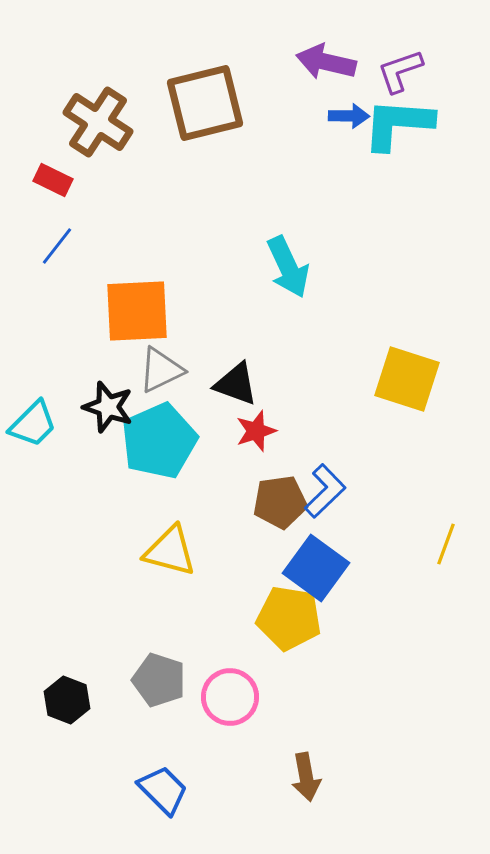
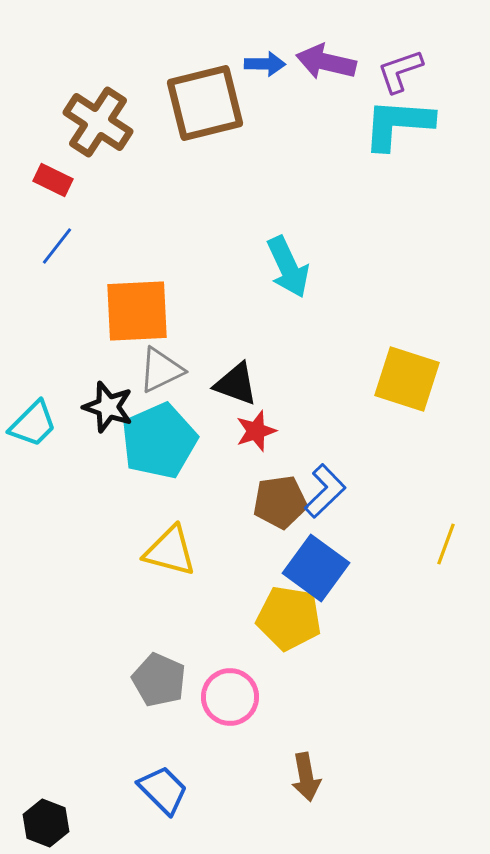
blue arrow: moved 84 px left, 52 px up
gray pentagon: rotated 6 degrees clockwise
black hexagon: moved 21 px left, 123 px down
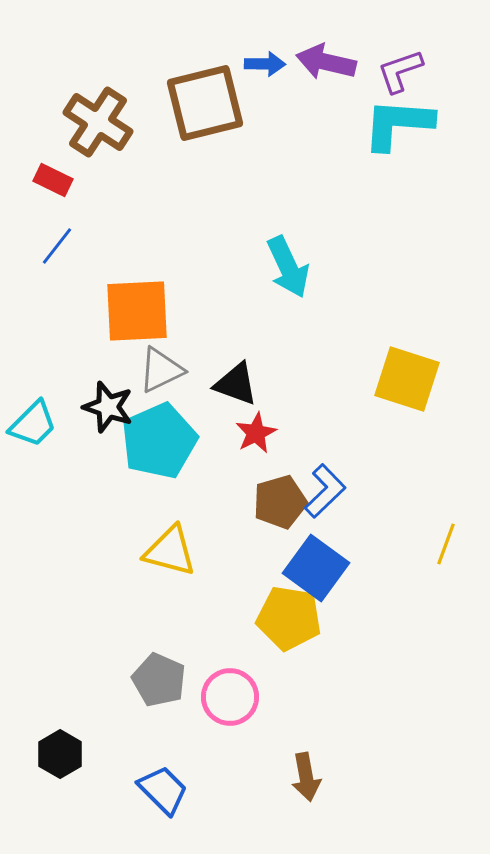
red star: moved 2 px down; rotated 9 degrees counterclockwise
brown pentagon: rotated 8 degrees counterclockwise
black hexagon: moved 14 px right, 69 px up; rotated 9 degrees clockwise
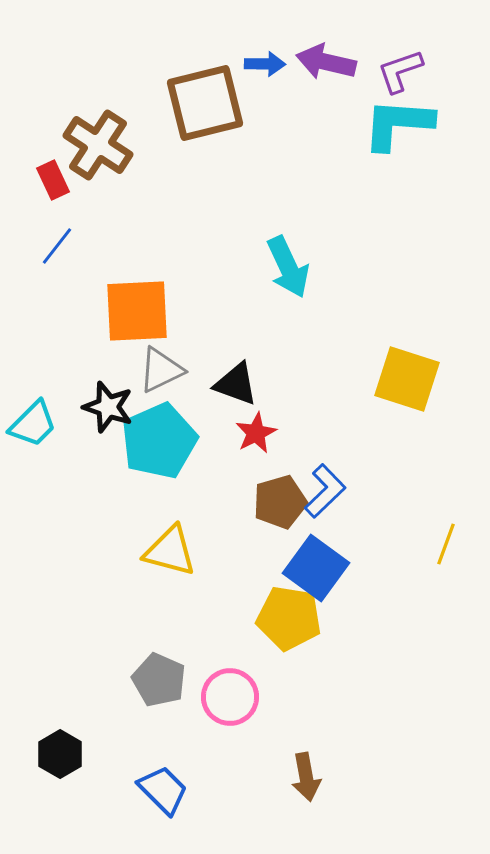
brown cross: moved 23 px down
red rectangle: rotated 39 degrees clockwise
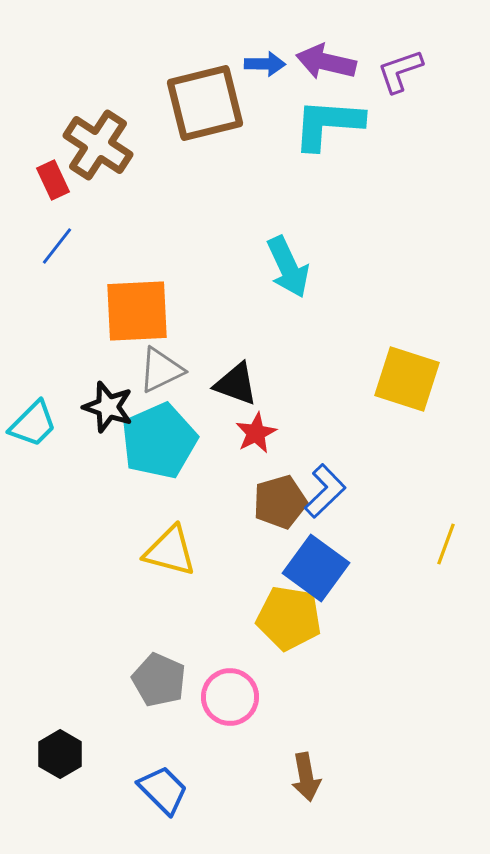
cyan L-shape: moved 70 px left
